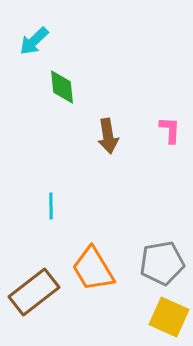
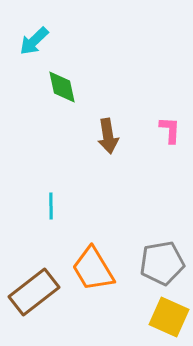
green diamond: rotated 6 degrees counterclockwise
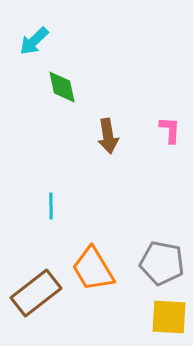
gray pentagon: rotated 21 degrees clockwise
brown rectangle: moved 2 px right, 1 px down
yellow square: rotated 21 degrees counterclockwise
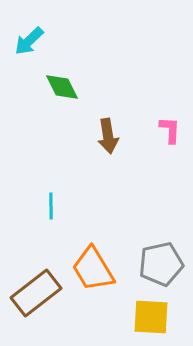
cyan arrow: moved 5 px left
green diamond: rotated 15 degrees counterclockwise
gray pentagon: moved 1 px left, 1 px down; rotated 24 degrees counterclockwise
yellow square: moved 18 px left
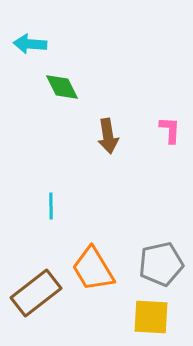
cyan arrow: moved 1 px right, 3 px down; rotated 48 degrees clockwise
